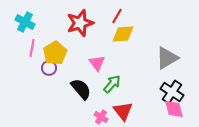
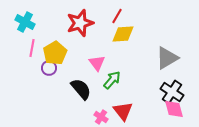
green arrow: moved 4 px up
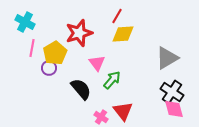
red star: moved 1 px left, 10 px down
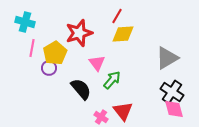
cyan cross: rotated 12 degrees counterclockwise
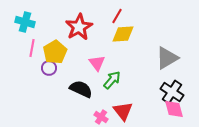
red star: moved 6 px up; rotated 12 degrees counterclockwise
yellow pentagon: moved 1 px up
black semicircle: rotated 25 degrees counterclockwise
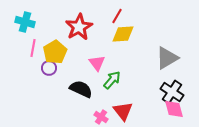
pink line: moved 1 px right
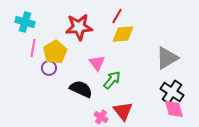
red star: rotated 24 degrees clockwise
